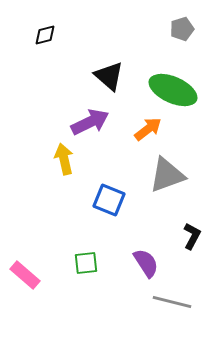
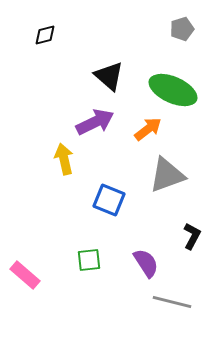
purple arrow: moved 5 px right
green square: moved 3 px right, 3 px up
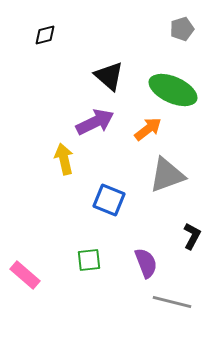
purple semicircle: rotated 12 degrees clockwise
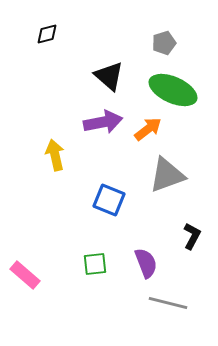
gray pentagon: moved 18 px left, 14 px down
black diamond: moved 2 px right, 1 px up
purple arrow: moved 8 px right; rotated 15 degrees clockwise
yellow arrow: moved 9 px left, 4 px up
green square: moved 6 px right, 4 px down
gray line: moved 4 px left, 1 px down
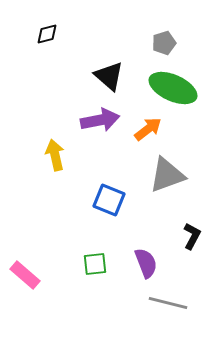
green ellipse: moved 2 px up
purple arrow: moved 3 px left, 2 px up
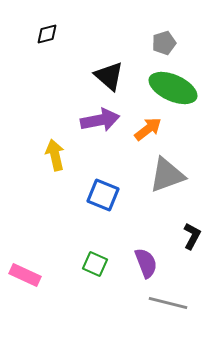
blue square: moved 6 px left, 5 px up
green square: rotated 30 degrees clockwise
pink rectangle: rotated 16 degrees counterclockwise
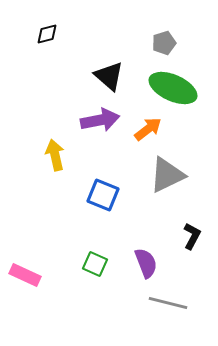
gray triangle: rotated 6 degrees counterclockwise
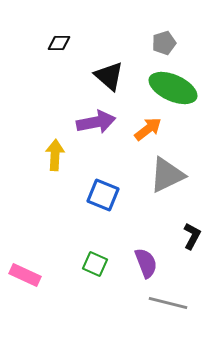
black diamond: moved 12 px right, 9 px down; rotated 15 degrees clockwise
purple arrow: moved 4 px left, 2 px down
yellow arrow: rotated 16 degrees clockwise
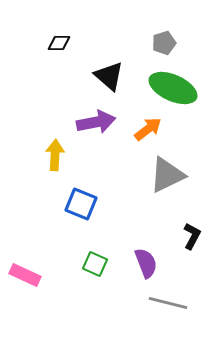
blue square: moved 22 px left, 9 px down
